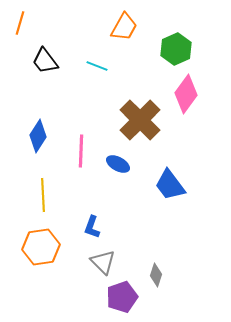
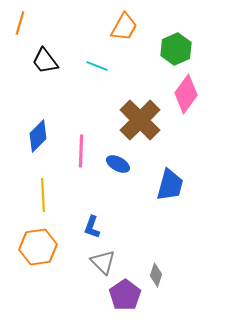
blue diamond: rotated 12 degrees clockwise
blue trapezoid: rotated 128 degrees counterclockwise
orange hexagon: moved 3 px left
purple pentagon: moved 3 px right, 2 px up; rotated 16 degrees counterclockwise
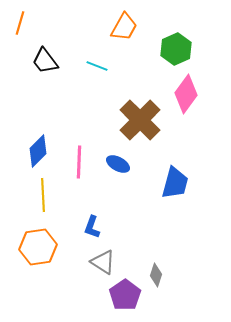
blue diamond: moved 15 px down
pink line: moved 2 px left, 11 px down
blue trapezoid: moved 5 px right, 2 px up
gray triangle: rotated 12 degrees counterclockwise
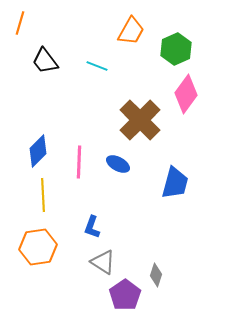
orange trapezoid: moved 7 px right, 4 px down
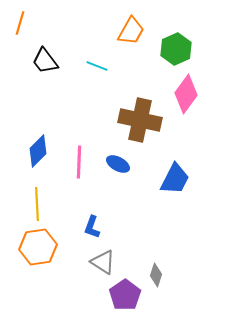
brown cross: rotated 33 degrees counterclockwise
blue trapezoid: moved 4 px up; rotated 12 degrees clockwise
yellow line: moved 6 px left, 9 px down
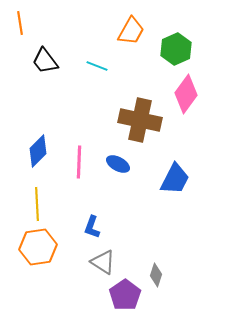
orange line: rotated 25 degrees counterclockwise
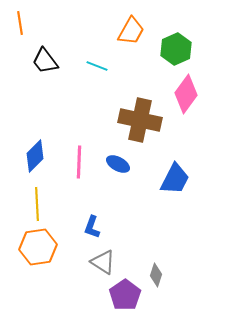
blue diamond: moved 3 px left, 5 px down
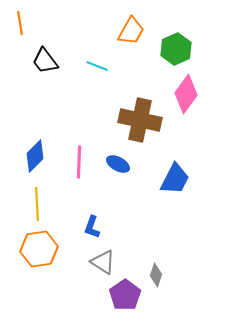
orange hexagon: moved 1 px right, 2 px down
